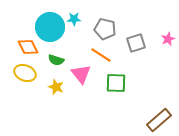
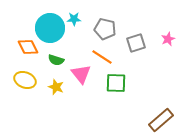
cyan circle: moved 1 px down
orange line: moved 1 px right, 2 px down
yellow ellipse: moved 7 px down
brown rectangle: moved 2 px right
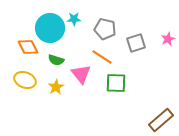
yellow star: rotated 21 degrees clockwise
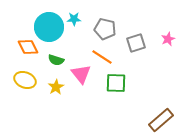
cyan circle: moved 1 px left, 1 px up
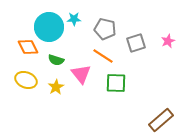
pink star: moved 2 px down
orange line: moved 1 px right, 1 px up
yellow ellipse: moved 1 px right
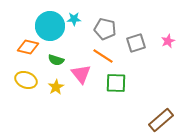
cyan circle: moved 1 px right, 1 px up
orange diamond: rotated 50 degrees counterclockwise
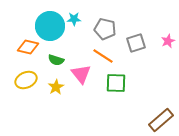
yellow ellipse: rotated 45 degrees counterclockwise
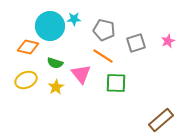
gray pentagon: moved 1 px left, 1 px down
green semicircle: moved 1 px left, 3 px down
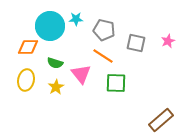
cyan star: moved 2 px right
gray square: rotated 30 degrees clockwise
orange diamond: rotated 15 degrees counterclockwise
yellow ellipse: rotated 55 degrees counterclockwise
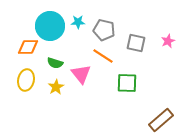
cyan star: moved 2 px right, 3 px down
green square: moved 11 px right
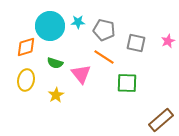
orange diamond: moved 2 px left; rotated 15 degrees counterclockwise
orange line: moved 1 px right, 1 px down
yellow star: moved 8 px down
